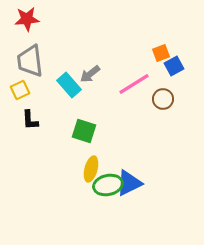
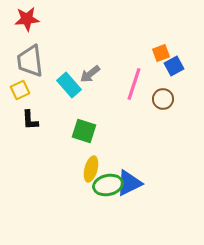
pink line: rotated 40 degrees counterclockwise
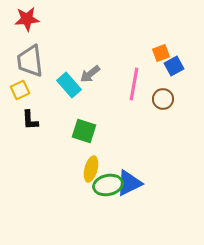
pink line: rotated 8 degrees counterclockwise
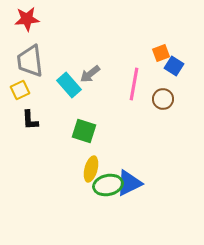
blue square: rotated 30 degrees counterclockwise
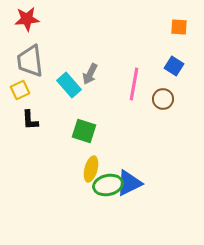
orange square: moved 18 px right, 26 px up; rotated 24 degrees clockwise
gray arrow: rotated 25 degrees counterclockwise
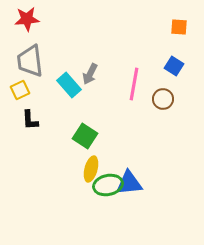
green square: moved 1 px right, 5 px down; rotated 15 degrees clockwise
blue triangle: rotated 20 degrees clockwise
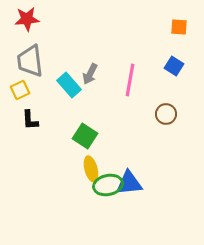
pink line: moved 4 px left, 4 px up
brown circle: moved 3 px right, 15 px down
yellow ellipse: rotated 30 degrees counterclockwise
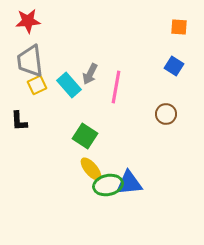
red star: moved 1 px right, 2 px down
pink line: moved 14 px left, 7 px down
yellow square: moved 17 px right, 5 px up
black L-shape: moved 11 px left, 1 px down
yellow ellipse: rotated 25 degrees counterclockwise
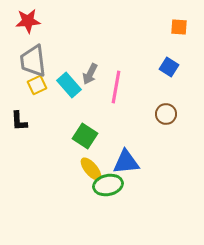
gray trapezoid: moved 3 px right
blue square: moved 5 px left, 1 px down
blue triangle: moved 3 px left, 21 px up
